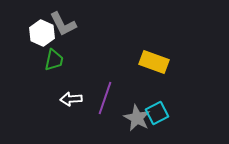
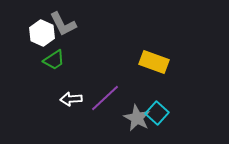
green trapezoid: rotated 45 degrees clockwise
purple line: rotated 28 degrees clockwise
cyan square: rotated 20 degrees counterclockwise
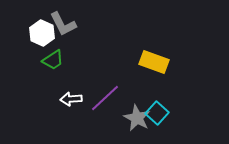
green trapezoid: moved 1 px left
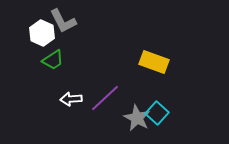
gray L-shape: moved 3 px up
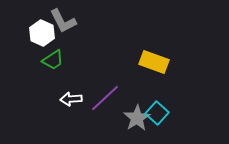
gray star: rotated 12 degrees clockwise
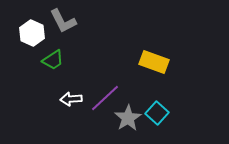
white hexagon: moved 10 px left
gray star: moved 9 px left
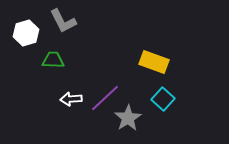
white hexagon: moved 6 px left; rotated 20 degrees clockwise
green trapezoid: rotated 145 degrees counterclockwise
cyan square: moved 6 px right, 14 px up
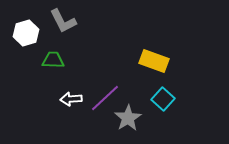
yellow rectangle: moved 1 px up
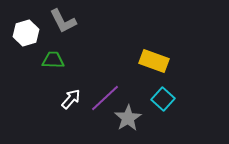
white arrow: rotated 135 degrees clockwise
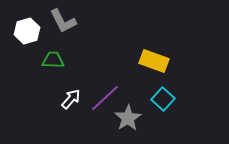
white hexagon: moved 1 px right, 2 px up
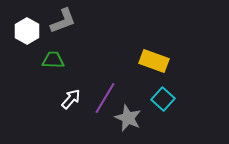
gray L-shape: rotated 84 degrees counterclockwise
white hexagon: rotated 15 degrees counterclockwise
purple line: rotated 16 degrees counterclockwise
gray star: rotated 16 degrees counterclockwise
